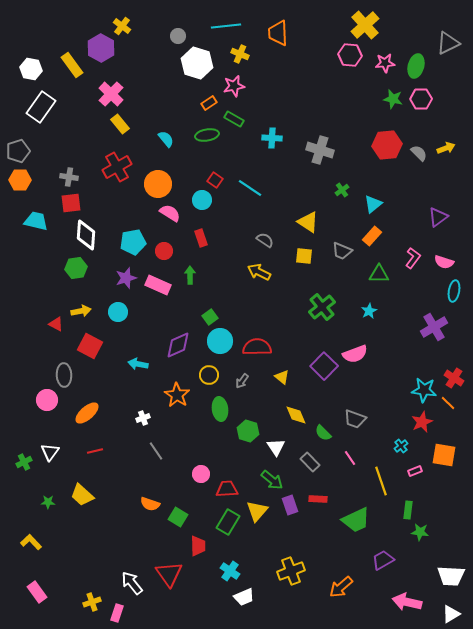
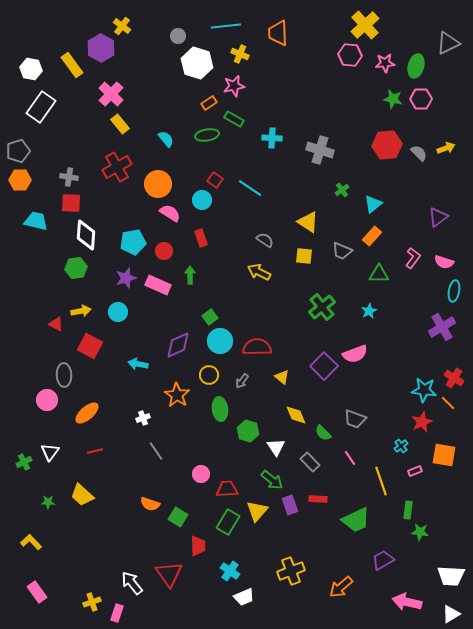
red square at (71, 203): rotated 10 degrees clockwise
purple cross at (434, 327): moved 8 px right
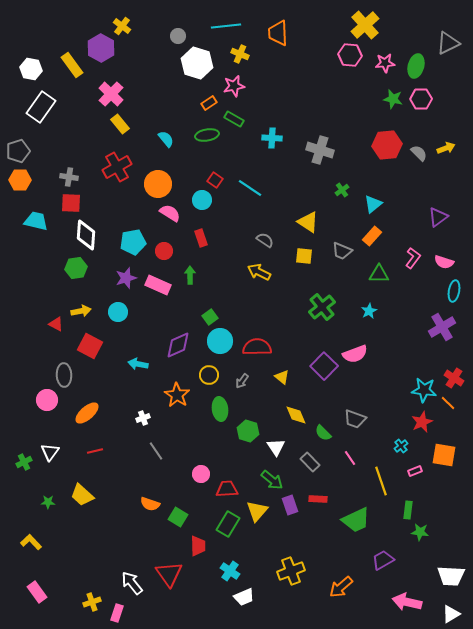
green rectangle at (228, 522): moved 2 px down
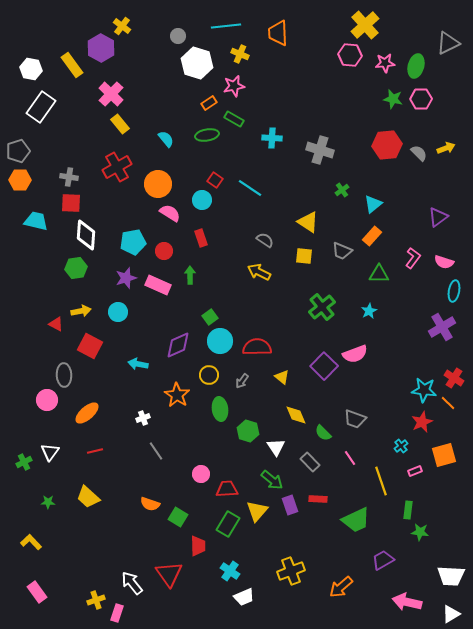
orange square at (444, 455): rotated 25 degrees counterclockwise
yellow trapezoid at (82, 495): moved 6 px right, 2 px down
yellow cross at (92, 602): moved 4 px right, 2 px up
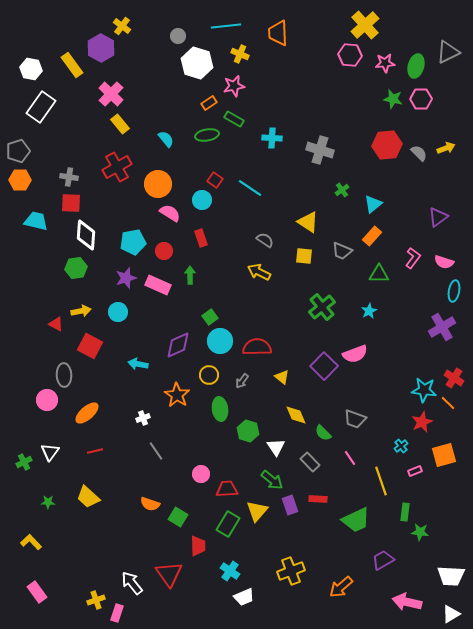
gray triangle at (448, 43): moved 9 px down
green rectangle at (408, 510): moved 3 px left, 2 px down
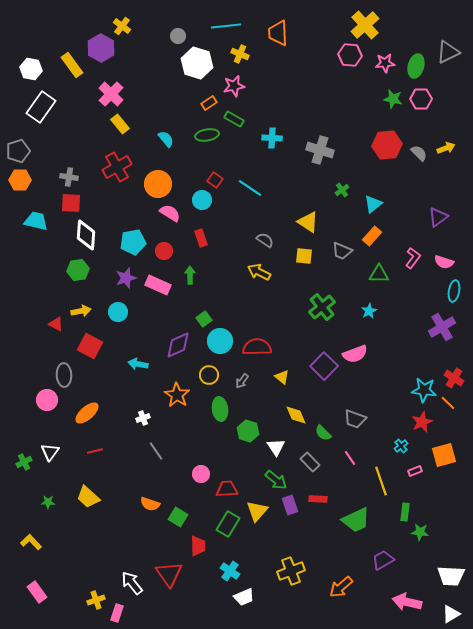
green hexagon at (76, 268): moved 2 px right, 2 px down
green square at (210, 317): moved 6 px left, 2 px down
green arrow at (272, 480): moved 4 px right
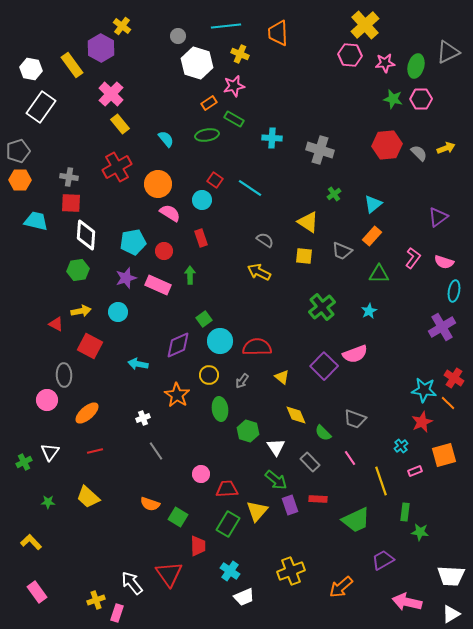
green cross at (342, 190): moved 8 px left, 4 px down
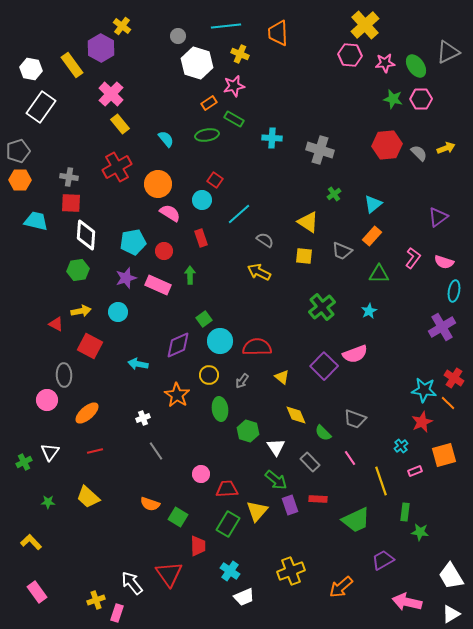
green ellipse at (416, 66): rotated 50 degrees counterclockwise
cyan line at (250, 188): moved 11 px left, 26 px down; rotated 75 degrees counterclockwise
white trapezoid at (451, 576): rotated 56 degrees clockwise
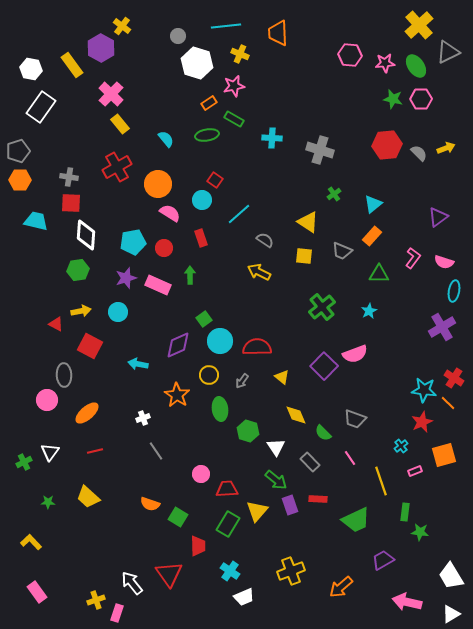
yellow cross at (365, 25): moved 54 px right
red circle at (164, 251): moved 3 px up
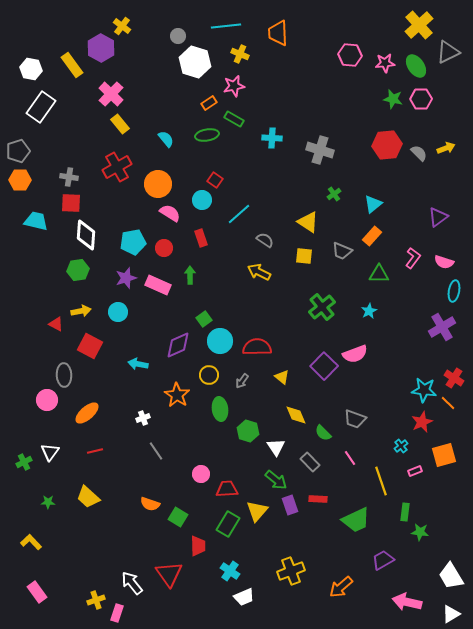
white hexagon at (197, 63): moved 2 px left, 1 px up
